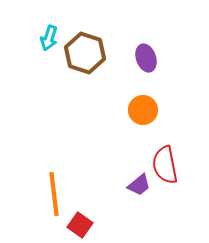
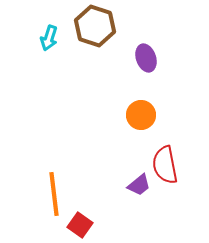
brown hexagon: moved 10 px right, 27 px up
orange circle: moved 2 px left, 5 px down
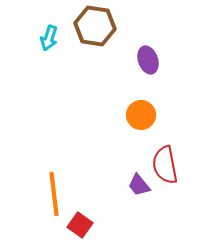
brown hexagon: rotated 9 degrees counterclockwise
purple ellipse: moved 2 px right, 2 px down
purple trapezoid: rotated 90 degrees clockwise
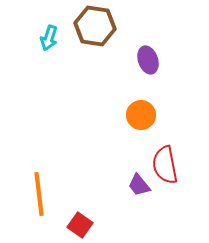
orange line: moved 15 px left
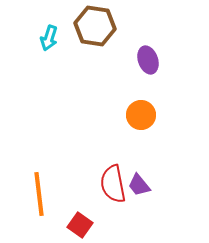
red semicircle: moved 52 px left, 19 px down
